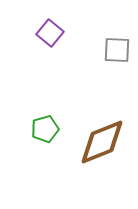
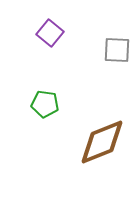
green pentagon: moved 25 px up; rotated 24 degrees clockwise
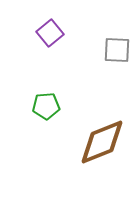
purple square: rotated 12 degrees clockwise
green pentagon: moved 1 px right, 2 px down; rotated 12 degrees counterclockwise
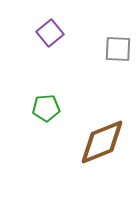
gray square: moved 1 px right, 1 px up
green pentagon: moved 2 px down
